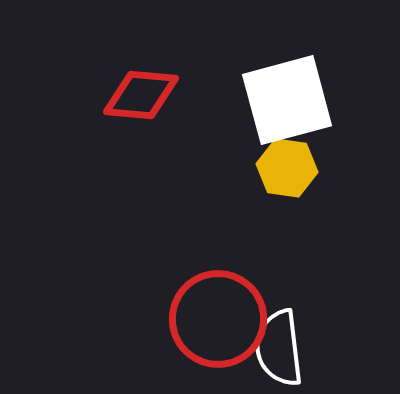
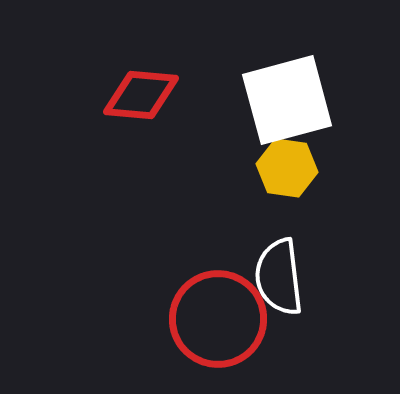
white semicircle: moved 71 px up
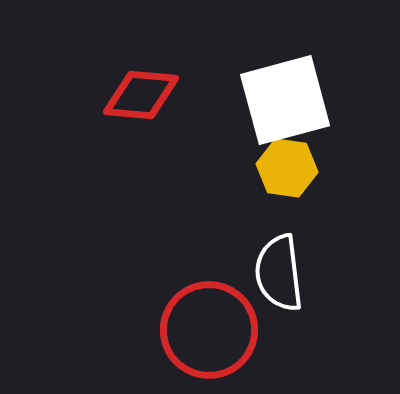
white square: moved 2 px left
white semicircle: moved 4 px up
red circle: moved 9 px left, 11 px down
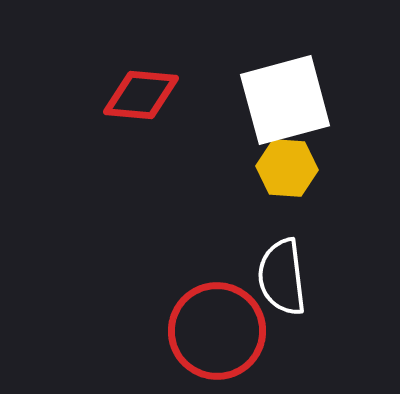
yellow hexagon: rotated 4 degrees counterclockwise
white semicircle: moved 3 px right, 4 px down
red circle: moved 8 px right, 1 px down
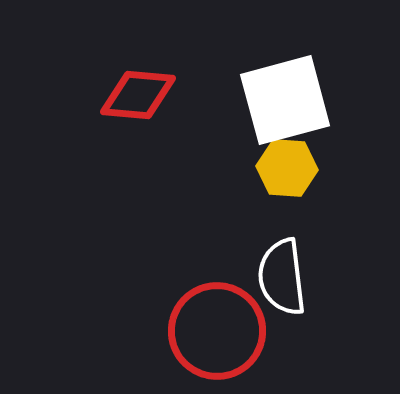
red diamond: moved 3 px left
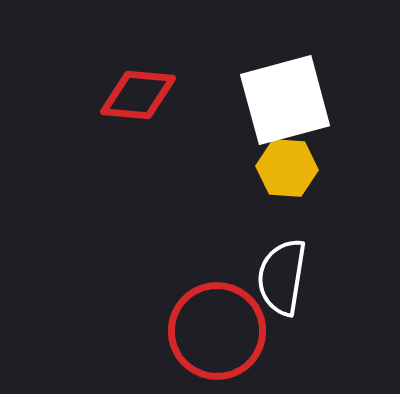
white semicircle: rotated 16 degrees clockwise
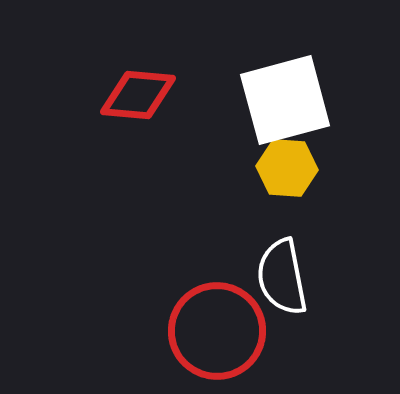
white semicircle: rotated 20 degrees counterclockwise
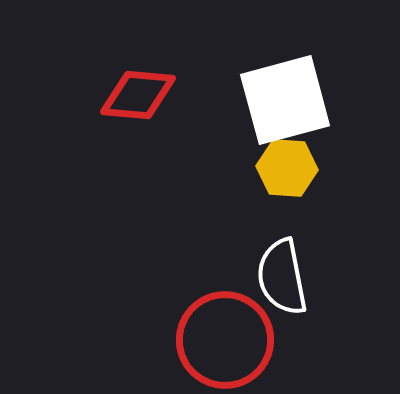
red circle: moved 8 px right, 9 px down
